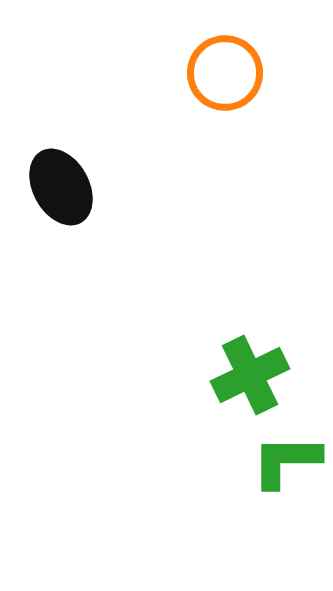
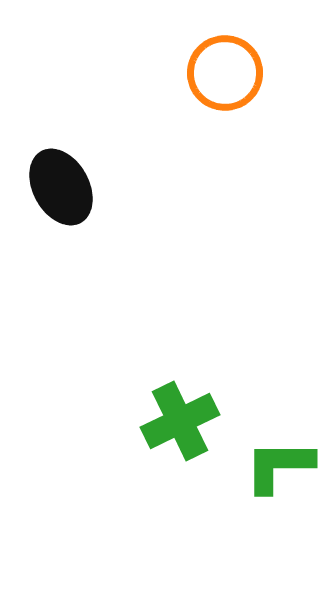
green cross: moved 70 px left, 46 px down
green L-shape: moved 7 px left, 5 px down
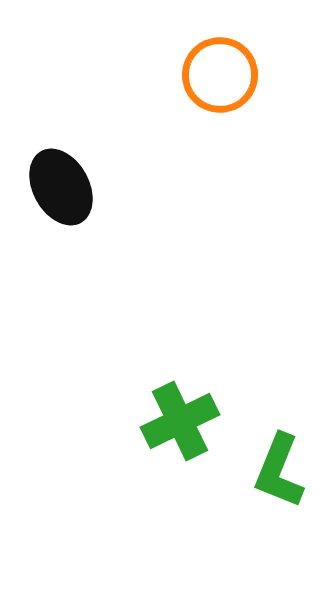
orange circle: moved 5 px left, 2 px down
green L-shape: moved 5 px down; rotated 68 degrees counterclockwise
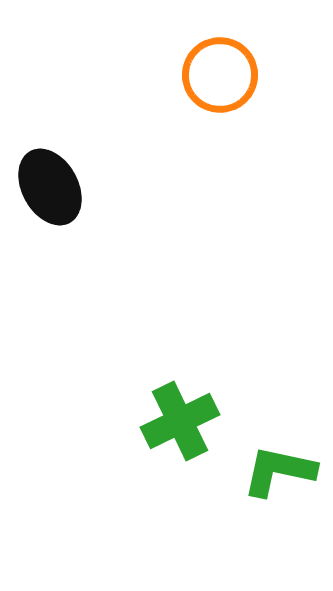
black ellipse: moved 11 px left
green L-shape: rotated 80 degrees clockwise
